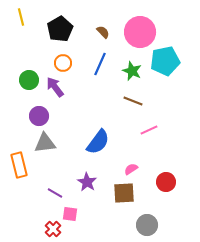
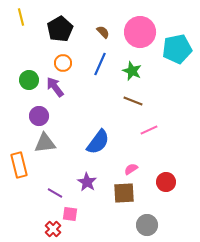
cyan pentagon: moved 12 px right, 12 px up
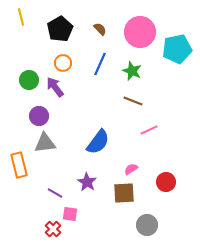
brown semicircle: moved 3 px left, 3 px up
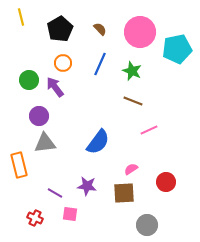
purple star: moved 4 px down; rotated 24 degrees counterclockwise
red cross: moved 18 px left, 11 px up; rotated 21 degrees counterclockwise
